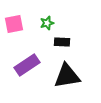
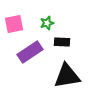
purple rectangle: moved 3 px right, 13 px up
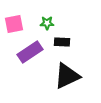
green star: rotated 16 degrees clockwise
black triangle: rotated 16 degrees counterclockwise
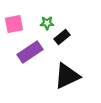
black rectangle: moved 5 px up; rotated 42 degrees counterclockwise
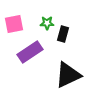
black rectangle: moved 1 px right, 3 px up; rotated 35 degrees counterclockwise
black triangle: moved 1 px right, 1 px up
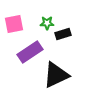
black rectangle: rotated 56 degrees clockwise
black triangle: moved 12 px left
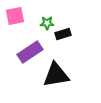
pink square: moved 1 px right, 8 px up
black triangle: rotated 16 degrees clockwise
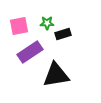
pink square: moved 4 px right, 10 px down
